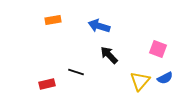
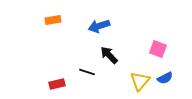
blue arrow: rotated 35 degrees counterclockwise
black line: moved 11 px right
red rectangle: moved 10 px right
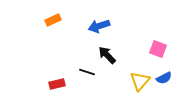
orange rectangle: rotated 14 degrees counterclockwise
black arrow: moved 2 px left
blue semicircle: moved 1 px left
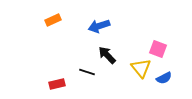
yellow triangle: moved 1 px right, 13 px up; rotated 20 degrees counterclockwise
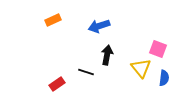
black arrow: rotated 54 degrees clockwise
black line: moved 1 px left
blue semicircle: rotated 56 degrees counterclockwise
red rectangle: rotated 21 degrees counterclockwise
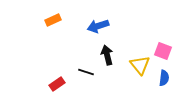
blue arrow: moved 1 px left
pink square: moved 5 px right, 2 px down
black arrow: rotated 24 degrees counterclockwise
yellow triangle: moved 1 px left, 3 px up
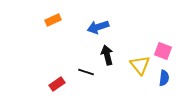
blue arrow: moved 1 px down
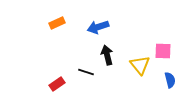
orange rectangle: moved 4 px right, 3 px down
pink square: rotated 18 degrees counterclockwise
blue semicircle: moved 6 px right, 2 px down; rotated 21 degrees counterclockwise
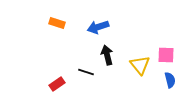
orange rectangle: rotated 42 degrees clockwise
pink square: moved 3 px right, 4 px down
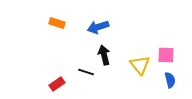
black arrow: moved 3 px left
